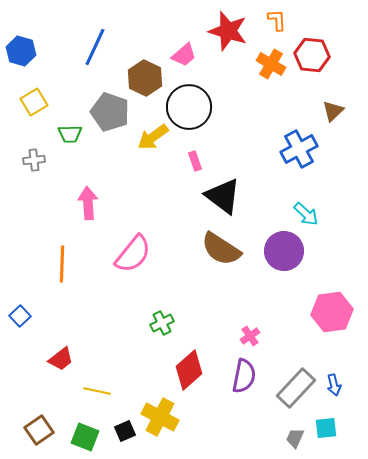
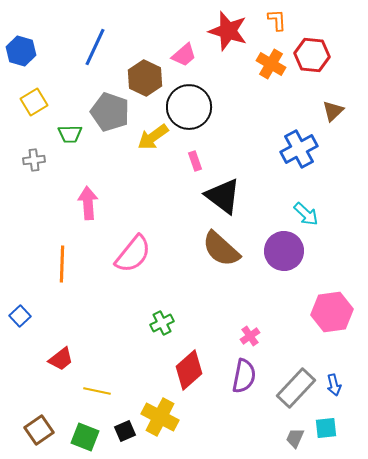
brown semicircle: rotated 9 degrees clockwise
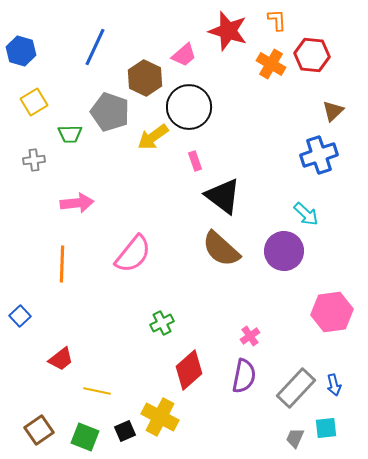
blue cross: moved 20 px right, 6 px down; rotated 9 degrees clockwise
pink arrow: moved 11 px left; rotated 88 degrees clockwise
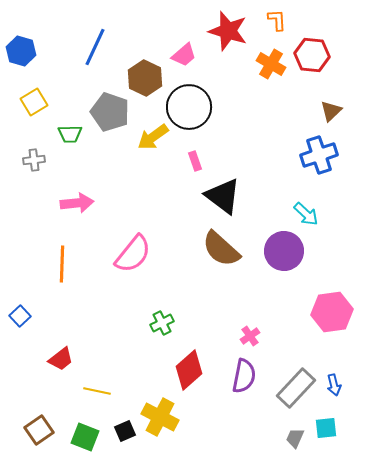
brown triangle: moved 2 px left
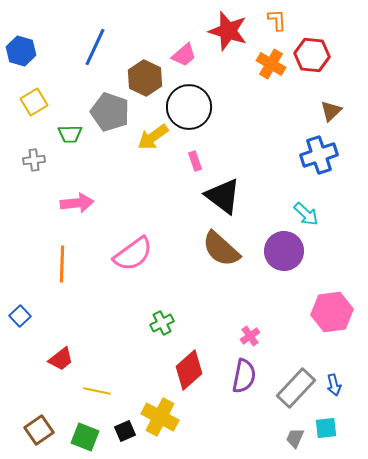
pink semicircle: rotated 15 degrees clockwise
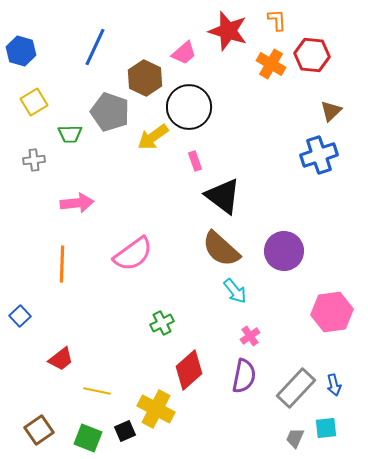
pink trapezoid: moved 2 px up
cyan arrow: moved 71 px left, 77 px down; rotated 8 degrees clockwise
yellow cross: moved 4 px left, 8 px up
green square: moved 3 px right, 1 px down
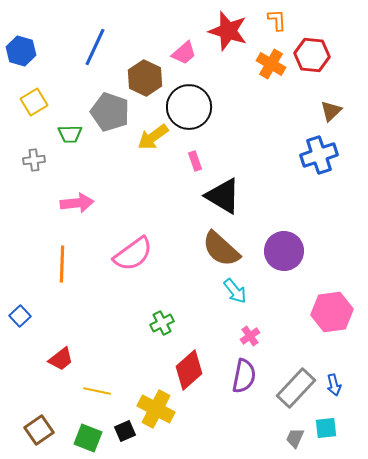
black triangle: rotated 6 degrees counterclockwise
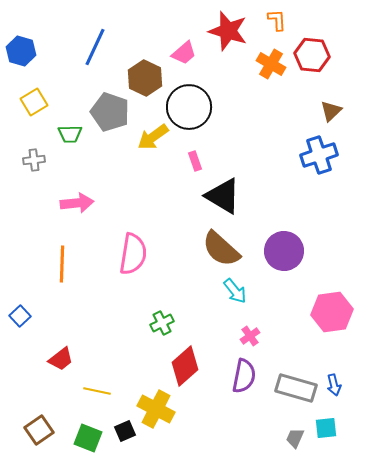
pink semicircle: rotated 45 degrees counterclockwise
red diamond: moved 4 px left, 4 px up
gray rectangle: rotated 63 degrees clockwise
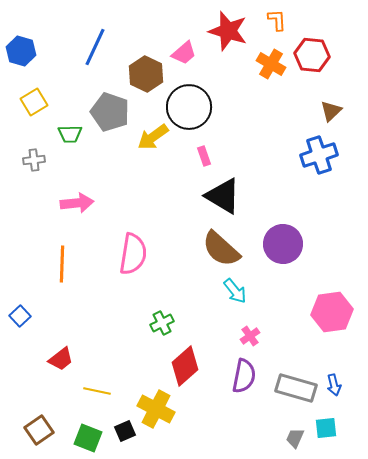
brown hexagon: moved 1 px right, 4 px up
pink rectangle: moved 9 px right, 5 px up
purple circle: moved 1 px left, 7 px up
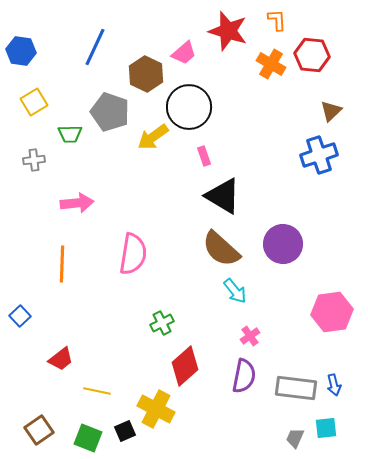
blue hexagon: rotated 8 degrees counterclockwise
gray rectangle: rotated 9 degrees counterclockwise
